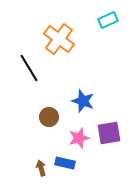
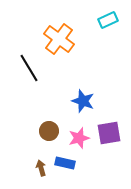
brown circle: moved 14 px down
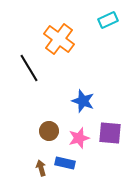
purple square: moved 1 px right; rotated 15 degrees clockwise
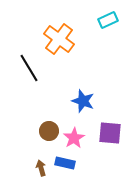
pink star: moved 5 px left; rotated 15 degrees counterclockwise
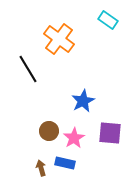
cyan rectangle: rotated 60 degrees clockwise
black line: moved 1 px left, 1 px down
blue star: rotated 25 degrees clockwise
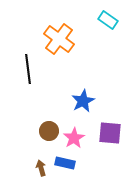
black line: rotated 24 degrees clockwise
